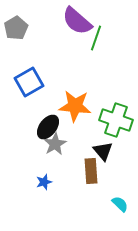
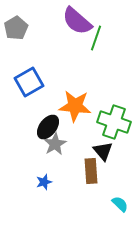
green cross: moved 2 px left, 2 px down
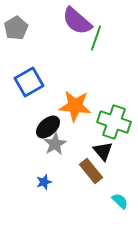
black ellipse: rotated 10 degrees clockwise
brown rectangle: rotated 35 degrees counterclockwise
cyan semicircle: moved 3 px up
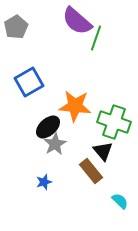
gray pentagon: moved 1 px up
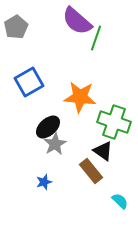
orange star: moved 5 px right, 9 px up
black triangle: rotated 15 degrees counterclockwise
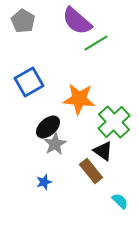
gray pentagon: moved 7 px right, 6 px up; rotated 10 degrees counterclockwise
green line: moved 5 px down; rotated 40 degrees clockwise
orange star: moved 1 px left, 2 px down
green cross: rotated 28 degrees clockwise
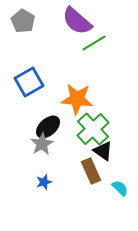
green line: moved 2 px left
orange star: moved 2 px left
green cross: moved 21 px left, 7 px down
gray star: moved 13 px left
brown rectangle: rotated 15 degrees clockwise
cyan semicircle: moved 13 px up
